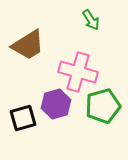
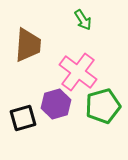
green arrow: moved 8 px left
brown trapezoid: rotated 54 degrees counterclockwise
pink cross: rotated 21 degrees clockwise
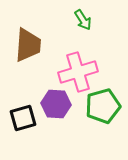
pink cross: rotated 36 degrees clockwise
purple hexagon: rotated 20 degrees clockwise
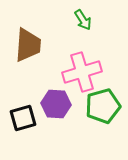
pink cross: moved 4 px right
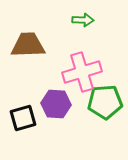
green arrow: rotated 55 degrees counterclockwise
brown trapezoid: rotated 96 degrees counterclockwise
green pentagon: moved 2 px right, 4 px up; rotated 12 degrees clockwise
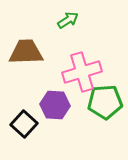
green arrow: moved 15 px left; rotated 35 degrees counterclockwise
brown trapezoid: moved 2 px left, 7 px down
purple hexagon: moved 1 px left, 1 px down
black square: moved 1 px right, 6 px down; rotated 32 degrees counterclockwise
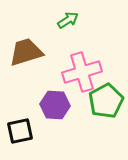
brown trapezoid: rotated 15 degrees counterclockwise
green pentagon: moved 1 px right, 1 px up; rotated 24 degrees counterclockwise
black square: moved 4 px left, 7 px down; rotated 36 degrees clockwise
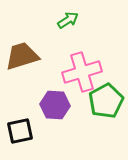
brown trapezoid: moved 4 px left, 4 px down
